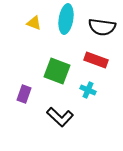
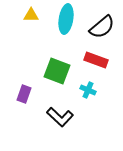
yellow triangle: moved 3 px left, 8 px up; rotated 21 degrees counterclockwise
black semicircle: rotated 48 degrees counterclockwise
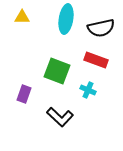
yellow triangle: moved 9 px left, 2 px down
black semicircle: moved 1 px left, 1 px down; rotated 28 degrees clockwise
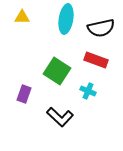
green square: rotated 12 degrees clockwise
cyan cross: moved 1 px down
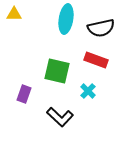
yellow triangle: moved 8 px left, 3 px up
green square: rotated 20 degrees counterclockwise
cyan cross: rotated 21 degrees clockwise
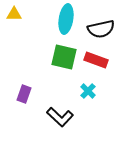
black semicircle: moved 1 px down
green square: moved 7 px right, 14 px up
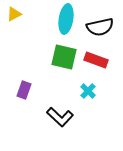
yellow triangle: rotated 28 degrees counterclockwise
black semicircle: moved 1 px left, 2 px up
purple rectangle: moved 4 px up
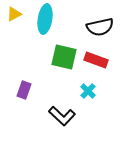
cyan ellipse: moved 21 px left
black L-shape: moved 2 px right, 1 px up
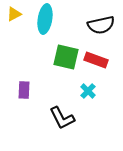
black semicircle: moved 1 px right, 2 px up
green square: moved 2 px right
purple rectangle: rotated 18 degrees counterclockwise
black L-shape: moved 2 px down; rotated 20 degrees clockwise
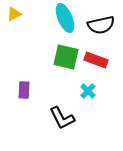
cyan ellipse: moved 20 px right, 1 px up; rotated 32 degrees counterclockwise
